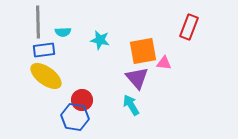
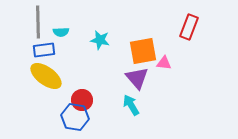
cyan semicircle: moved 2 px left
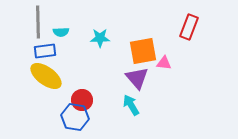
cyan star: moved 2 px up; rotated 12 degrees counterclockwise
blue rectangle: moved 1 px right, 1 px down
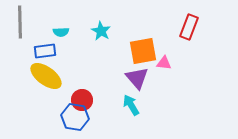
gray line: moved 18 px left
cyan star: moved 1 px right, 7 px up; rotated 30 degrees clockwise
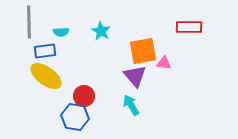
gray line: moved 9 px right
red rectangle: rotated 70 degrees clockwise
purple triangle: moved 2 px left, 2 px up
red circle: moved 2 px right, 4 px up
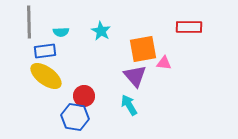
orange square: moved 2 px up
cyan arrow: moved 2 px left
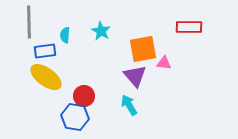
cyan semicircle: moved 4 px right, 3 px down; rotated 98 degrees clockwise
yellow ellipse: moved 1 px down
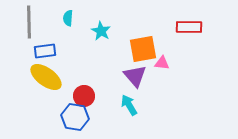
cyan semicircle: moved 3 px right, 17 px up
pink triangle: moved 2 px left
